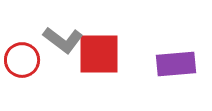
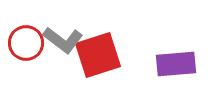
red square: moved 1 px left, 1 px down; rotated 18 degrees counterclockwise
red circle: moved 4 px right, 17 px up
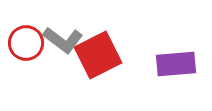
red square: rotated 9 degrees counterclockwise
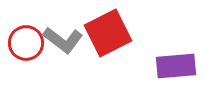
red square: moved 10 px right, 22 px up
purple rectangle: moved 2 px down
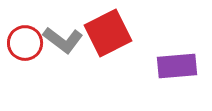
red circle: moved 1 px left
purple rectangle: moved 1 px right
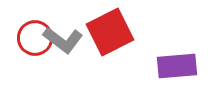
red square: moved 2 px right, 1 px up
red circle: moved 10 px right, 5 px up
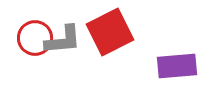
gray L-shape: rotated 42 degrees counterclockwise
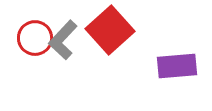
red square: moved 2 px up; rotated 15 degrees counterclockwise
gray L-shape: rotated 138 degrees clockwise
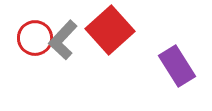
purple rectangle: rotated 63 degrees clockwise
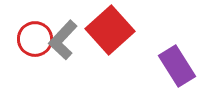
red circle: moved 1 px down
